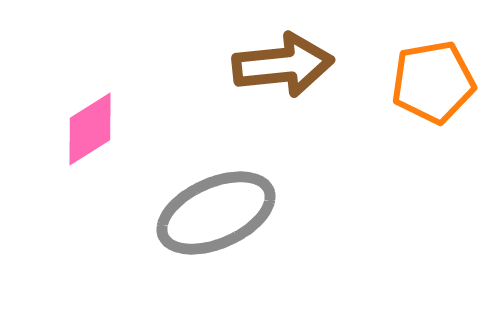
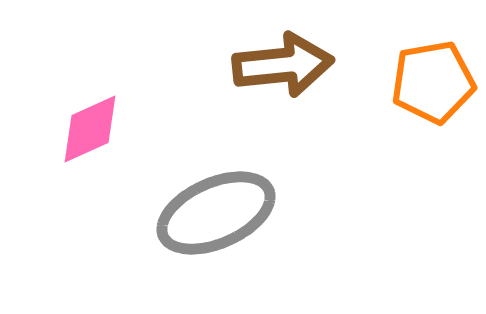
pink diamond: rotated 8 degrees clockwise
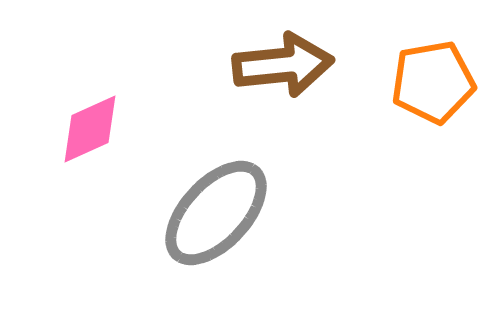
gray ellipse: rotated 23 degrees counterclockwise
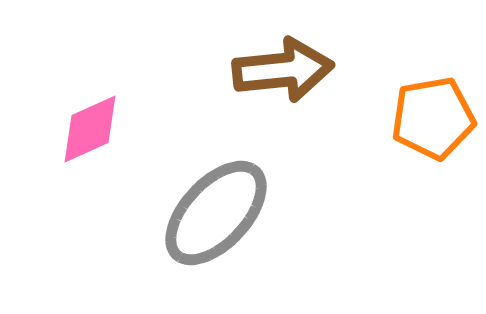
brown arrow: moved 5 px down
orange pentagon: moved 36 px down
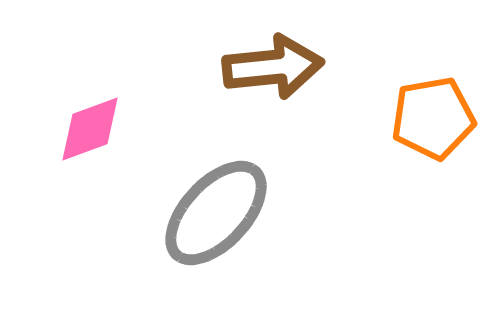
brown arrow: moved 10 px left, 3 px up
pink diamond: rotated 4 degrees clockwise
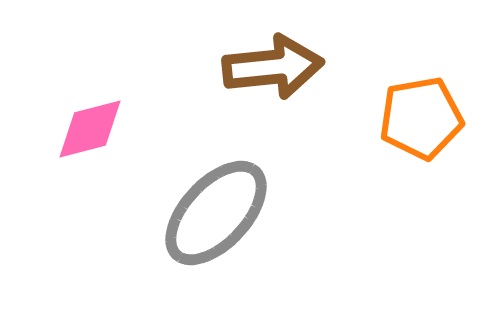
orange pentagon: moved 12 px left
pink diamond: rotated 6 degrees clockwise
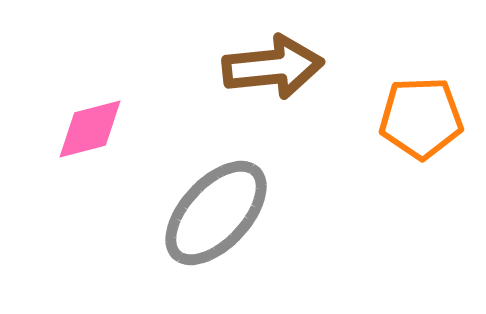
orange pentagon: rotated 8 degrees clockwise
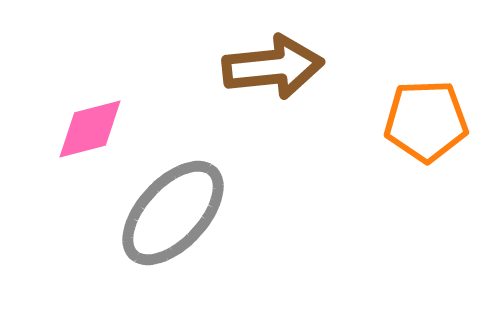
orange pentagon: moved 5 px right, 3 px down
gray ellipse: moved 43 px left
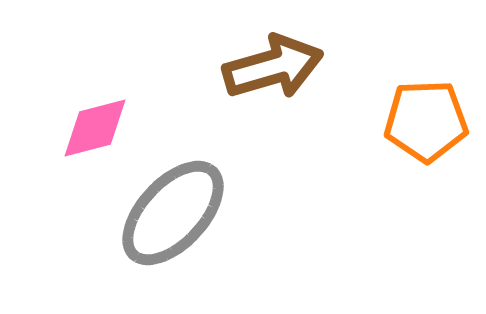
brown arrow: rotated 10 degrees counterclockwise
pink diamond: moved 5 px right, 1 px up
